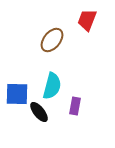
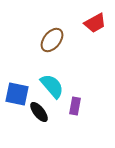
red trapezoid: moved 8 px right, 3 px down; rotated 140 degrees counterclockwise
cyan semicircle: rotated 56 degrees counterclockwise
blue square: rotated 10 degrees clockwise
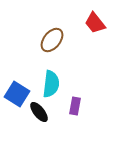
red trapezoid: rotated 80 degrees clockwise
cyan semicircle: moved 1 px left, 2 px up; rotated 48 degrees clockwise
blue square: rotated 20 degrees clockwise
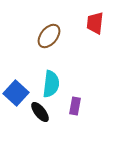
red trapezoid: rotated 45 degrees clockwise
brown ellipse: moved 3 px left, 4 px up
blue square: moved 1 px left, 1 px up; rotated 10 degrees clockwise
black ellipse: moved 1 px right
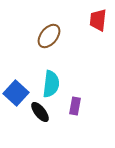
red trapezoid: moved 3 px right, 3 px up
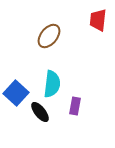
cyan semicircle: moved 1 px right
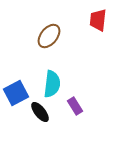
blue square: rotated 20 degrees clockwise
purple rectangle: rotated 42 degrees counterclockwise
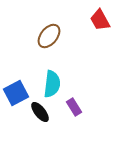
red trapezoid: moved 2 px right; rotated 35 degrees counterclockwise
purple rectangle: moved 1 px left, 1 px down
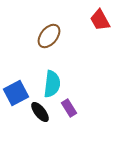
purple rectangle: moved 5 px left, 1 px down
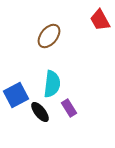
blue square: moved 2 px down
